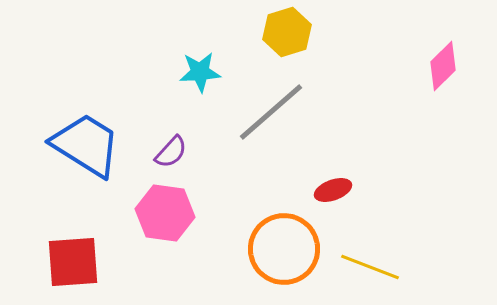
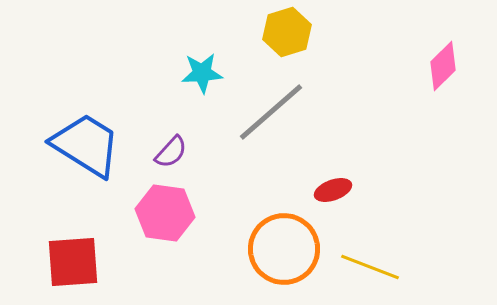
cyan star: moved 2 px right, 1 px down
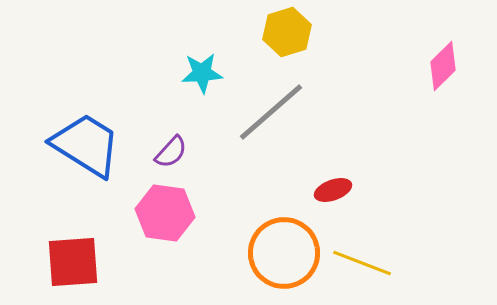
orange circle: moved 4 px down
yellow line: moved 8 px left, 4 px up
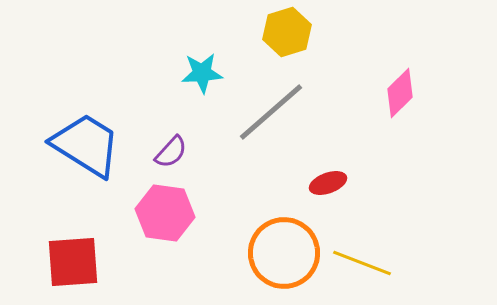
pink diamond: moved 43 px left, 27 px down
red ellipse: moved 5 px left, 7 px up
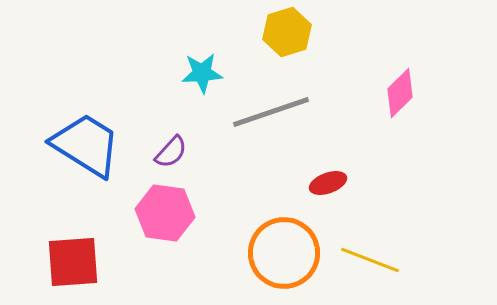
gray line: rotated 22 degrees clockwise
yellow line: moved 8 px right, 3 px up
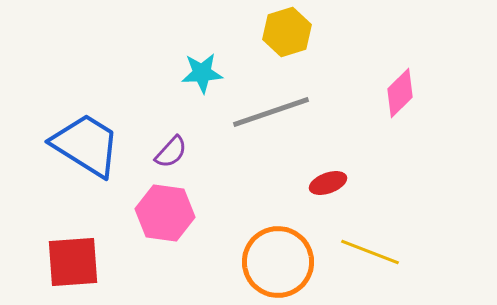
orange circle: moved 6 px left, 9 px down
yellow line: moved 8 px up
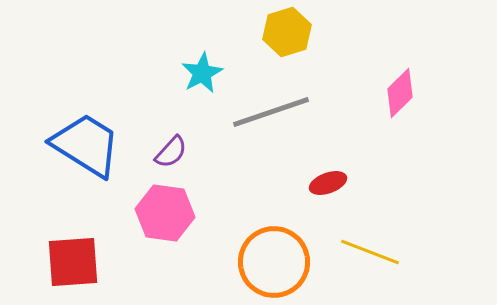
cyan star: rotated 24 degrees counterclockwise
orange circle: moved 4 px left
